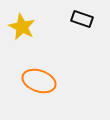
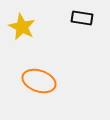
black rectangle: moved 1 px up; rotated 10 degrees counterclockwise
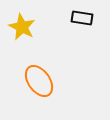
orange ellipse: rotated 36 degrees clockwise
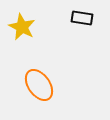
orange ellipse: moved 4 px down
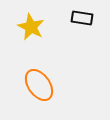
yellow star: moved 9 px right
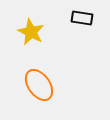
yellow star: moved 5 px down
